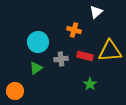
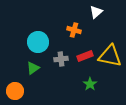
yellow triangle: moved 5 px down; rotated 15 degrees clockwise
red rectangle: rotated 35 degrees counterclockwise
green triangle: moved 3 px left
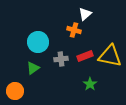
white triangle: moved 11 px left, 2 px down
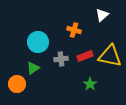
white triangle: moved 17 px right, 1 px down
orange circle: moved 2 px right, 7 px up
